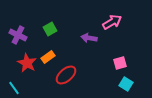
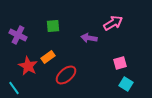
pink arrow: moved 1 px right, 1 px down
green square: moved 3 px right, 3 px up; rotated 24 degrees clockwise
red star: moved 1 px right, 3 px down
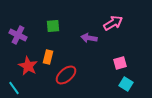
orange rectangle: rotated 40 degrees counterclockwise
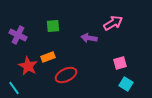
orange rectangle: rotated 56 degrees clockwise
red ellipse: rotated 15 degrees clockwise
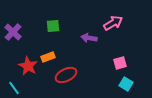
purple cross: moved 5 px left, 3 px up; rotated 18 degrees clockwise
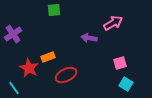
green square: moved 1 px right, 16 px up
purple cross: moved 2 px down; rotated 12 degrees clockwise
red star: moved 1 px right, 2 px down
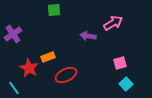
purple arrow: moved 1 px left, 2 px up
cyan square: rotated 16 degrees clockwise
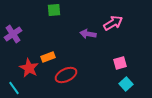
purple arrow: moved 2 px up
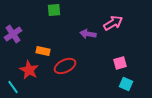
orange rectangle: moved 5 px left, 6 px up; rotated 32 degrees clockwise
red star: moved 2 px down
red ellipse: moved 1 px left, 9 px up
cyan square: rotated 24 degrees counterclockwise
cyan line: moved 1 px left, 1 px up
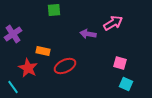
pink square: rotated 32 degrees clockwise
red star: moved 1 px left, 2 px up
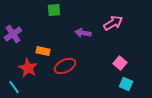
purple arrow: moved 5 px left, 1 px up
pink square: rotated 24 degrees clockwise
cyan line: moved 1 px right
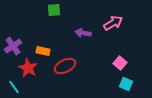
purple cross: moved 12 px down
